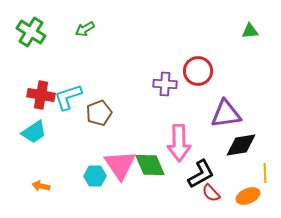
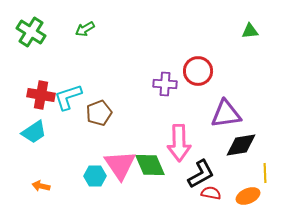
red semicircle: rotated 144 degrees clockwise
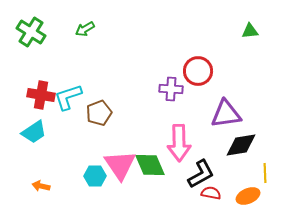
purple cross: moved 6 px right, 5 px down
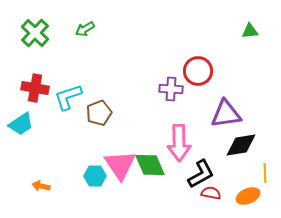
green cross: moved 4 px right, 1 px down; rotated 12 degrees clockwise
red cross: moved 6 px left, 7 px up
cyan trapezoid: moved 13 px left, 8 px up
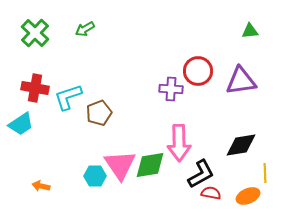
purple triangle: moved 15 px right, 33 px up
green diamond: rotated 76 degrees counterclockwise
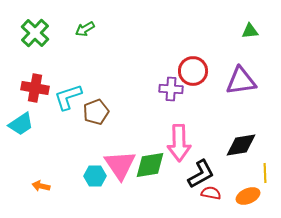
red circle: moved 5 px left
brown pentagon: moved 3 px left, 1 px up
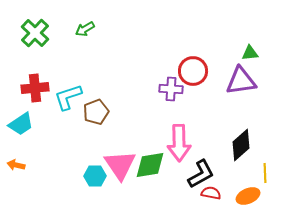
green triangle: moved 22 px down
red cross: rotated 16 degrees counterclockwise
black diamond: rotated 32 degrees counterclockwise
orange arrow: moved 25 px left, 21 px up
